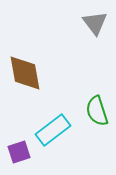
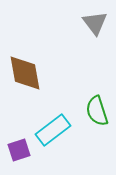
purple square: moved 2 px up
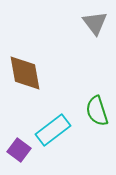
purple square: rotated 35 degrees counterclockwise
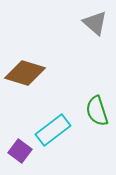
gray triangle: rotated 12 degrees counterclockwise
brown diamond: rotated 63 degrees counterclockwise
purple square: moved 1 px right, 1 px down
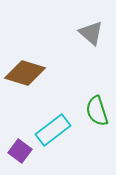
gray triangle: moved 4 px left, 10 px down
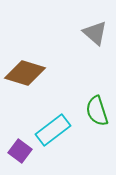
gray triangle: moved 4 px right
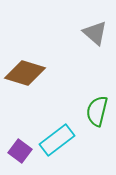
green semicircle: rotated 32 degrees clockwise
cyan rectangle: moved 4 px right, 10 px down
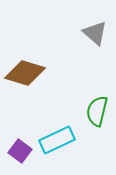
cyan rectangle: rotated 12 degrees clockwise
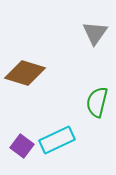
gray triangle: rotated 24 degrees clockwise
green semicircle: moved 9 px up
purple square: moved 2 px right, 5 px up
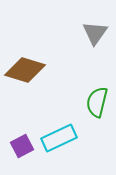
brown diamond: moved 3 px up
cyan rectangle: moved 2 px right, 2 px up
purple square: rotated 25 degrees clockwise
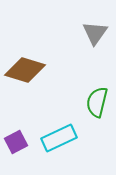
purple square: moved 6 px left, 4 px up
